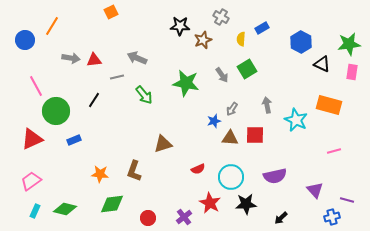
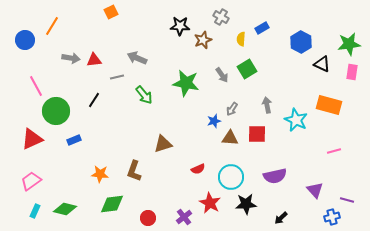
red square at (255, 135): moved 2 px right, 1 px up
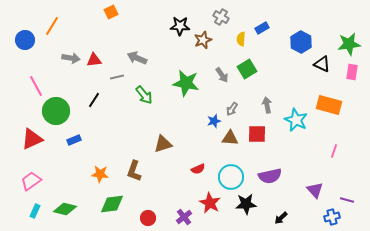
pink line at (334, 151): rotated 56 degrees counterclockwise
purple semicircle at (275, 176): moved 5 px left
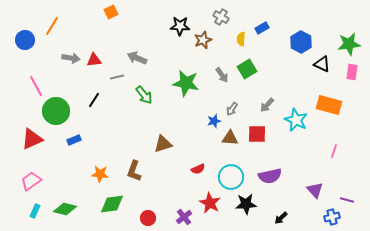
gray arrow at (267, 105): rotated 126 degrees counterclockwise
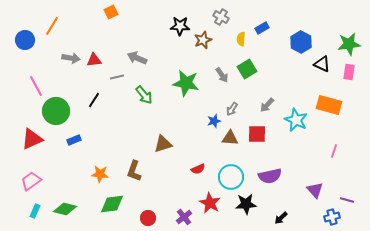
pink rectangle at (352, 72): moved 3 px left
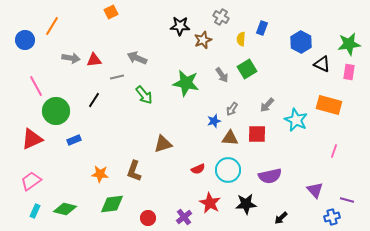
blue rectangle at (262, 28): rotated 40 degrees counterclockwise
cyan circle at (231, 177): moved 3 px left, 7 px up
